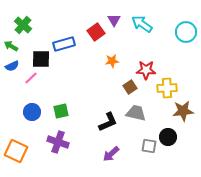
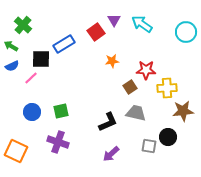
blue rectangle: rotated 15 degrees counterclockwise
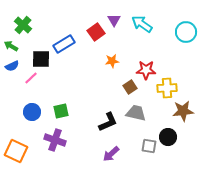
purple cross: moved 3 px left, 2 px up
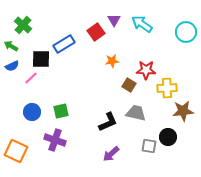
brown square: moved 1 px left, 2 px up; rotated 24 degrees counterclockwise
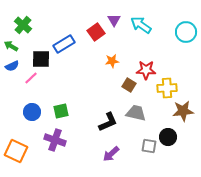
cyan arrow: moved 1 px left, 1 px down
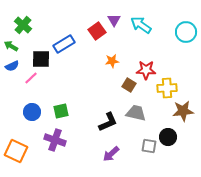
red square: moved 1 px right, 1 px up
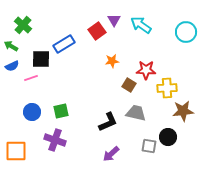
pink line: rotated 24 degrees clockwise
orange square: rotated 25 degrees counterclockwise
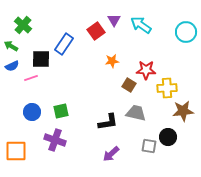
red square: moved 1 px left
blue rectangle: rotated 25 degrees counterclockwise
black L-shape: rotated 15 degrees clockwise
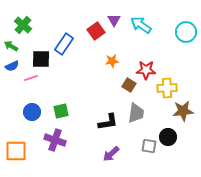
gray trapezoid: rotated 85 degrees clockwise
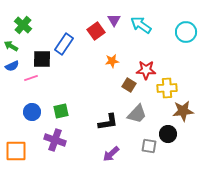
black square: moved 1 px right
gray trapezoid: moved 1 px right, 1 px down; rotated 35 degrees clockwise
black circle: moved 3 px up
